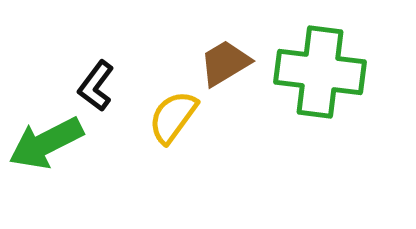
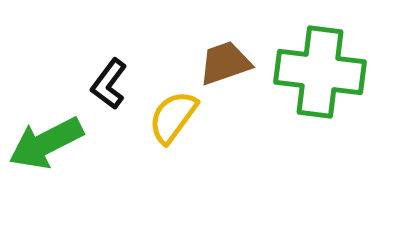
brown trapezoid: rotated 12 degrees clockwise
black L-shape: moved 13 px right, 2 px up
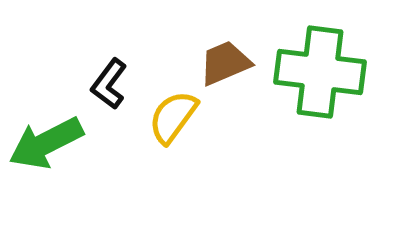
brown trapezoid: rotated 4 degrees counterclockwise
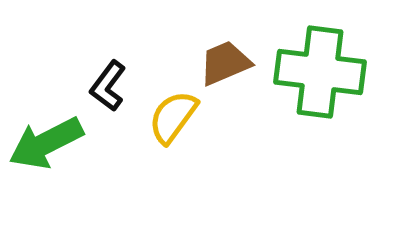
black L-shape: moved 1 px left, 2 px down
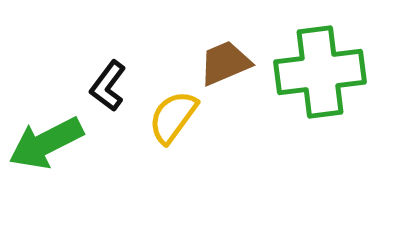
green cross: rotated 14 degrees counterclockwise
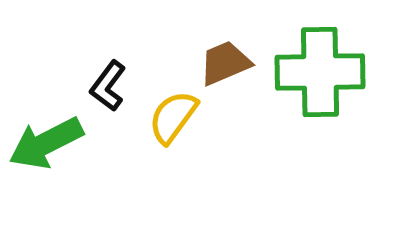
green cross: rotated 6 degrees clockwise
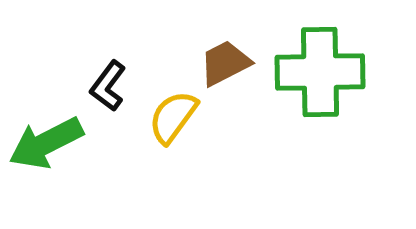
brown trapezoid: rotated 4 degrees counterclockwise
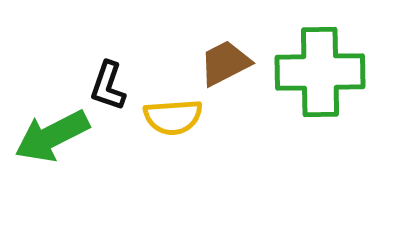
black L-shape: rotated 18 degrees counterclockwise
yellow semicircle: rotated 130 degrees counterclockwise
green arrow: moved 6 px right, 7 px up
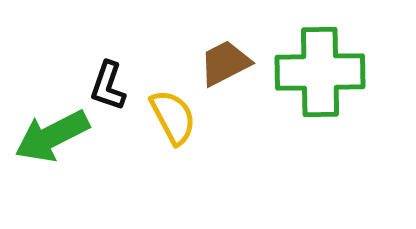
yellow semicircle: rotated 114 degrees counterclockwise
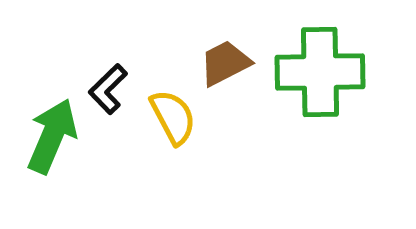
black L-shape: moved 3 px down; rotated 27 degrees clockwise
green arrow: rotated 140 degrees clockwise
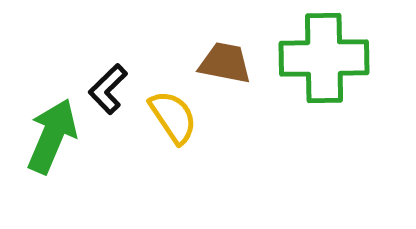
brown trapezoid: rotated 38 degrees clockwise
green cross: moved 4 px right, 14 px up
yellow semicircle: rotated 6 degrees counterclockwise
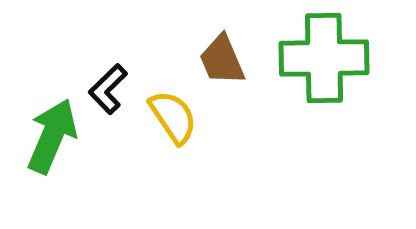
brown trapezoid: moved 3 px left, 3 px up; rotated 124 degrees counterclockwise
